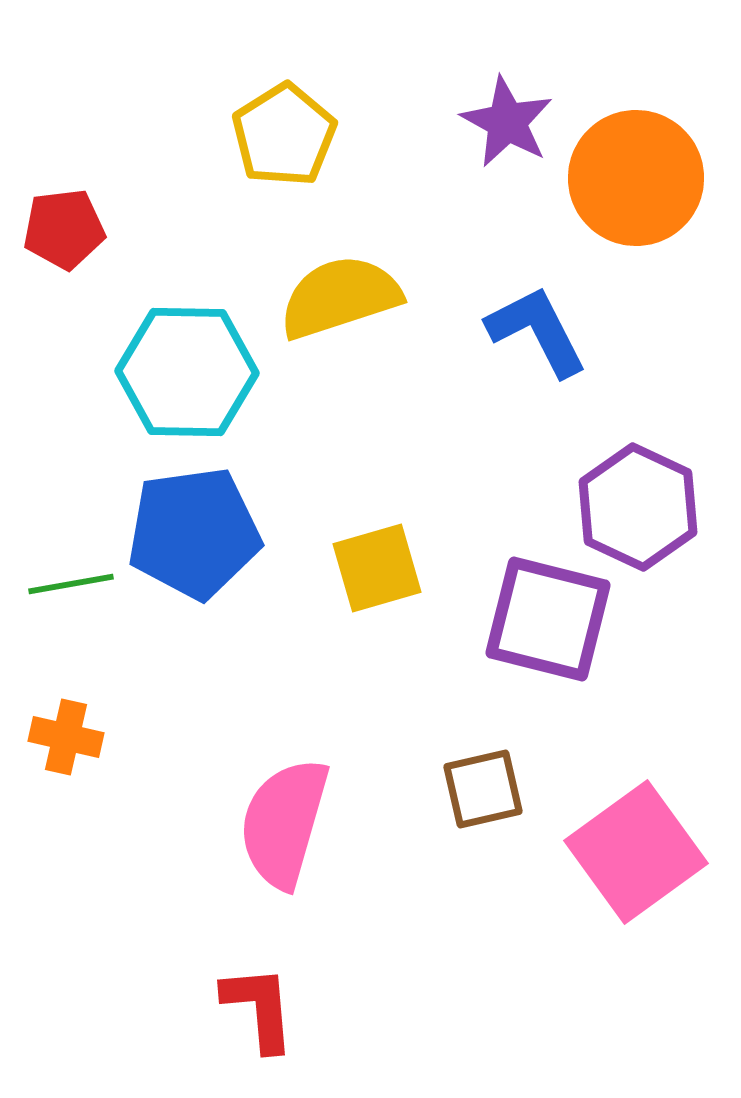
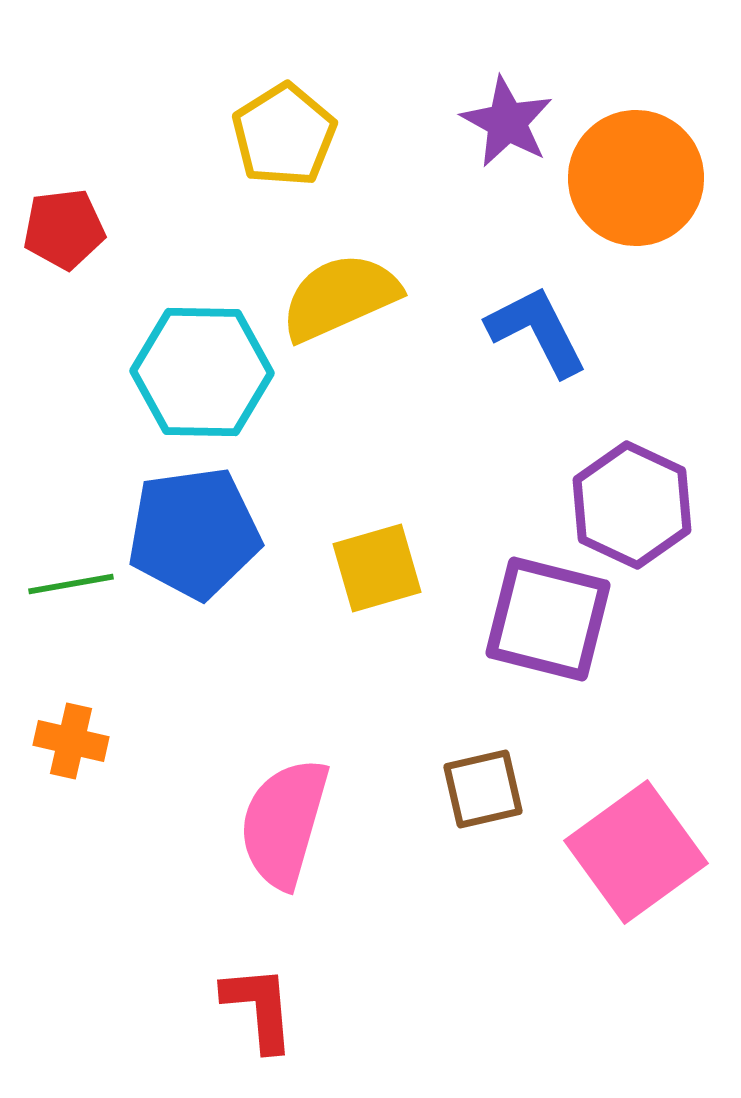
yellow semicircle: rotated 6 degrees counterclockwise
cyan hexagon: moved 15 px right
purple hexagon: moved 6 px left, 2 px up
orange cross: moved 5 px right, 4 px down
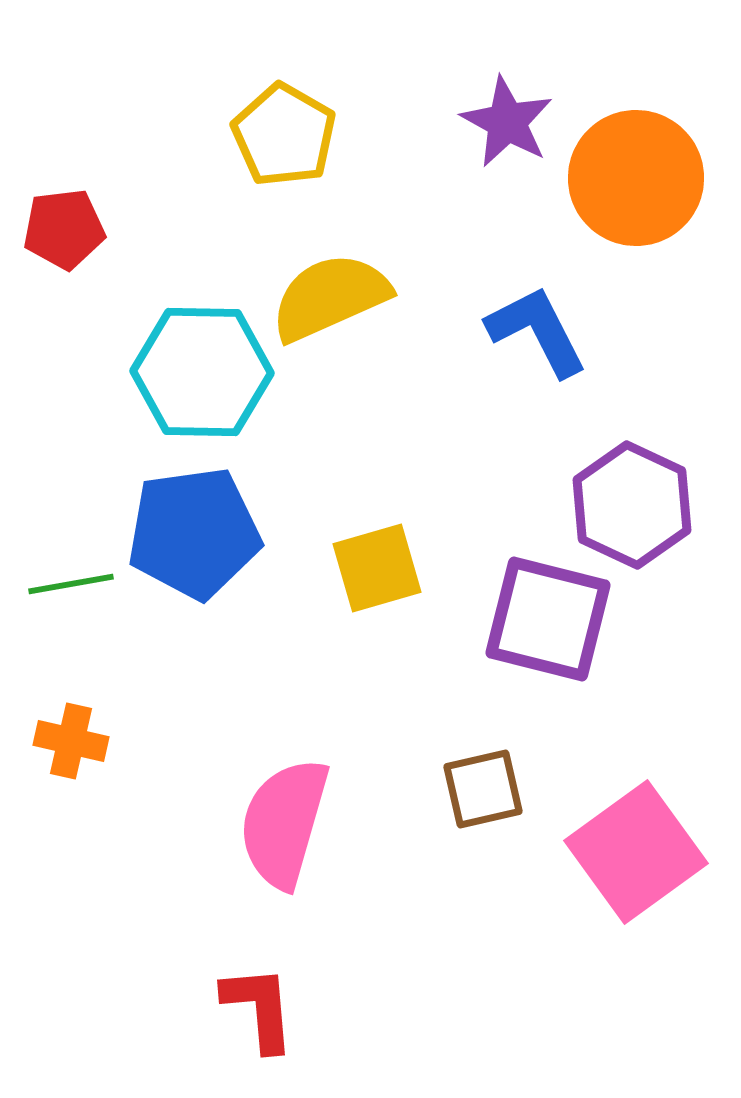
yellow pentagon: rotated 10 degrees counterclockwise
yellow semicircle: moved 10 px left
